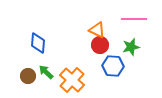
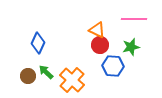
blue diamond: rotated 20 degrees clockwise
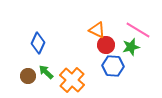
pink line: moved 4 px right, 11 px down; rotated 30 degrees clockwise
red circle: moved 6 px right
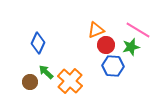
orange triangle: moved 1 px left; rotated 48 degrees counterclockwise
brown circle: moved 2 px right, 6 px down
orange cross: moved 2 px left, 1 px down
